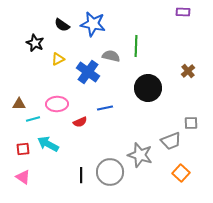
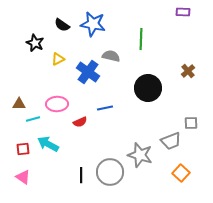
green line: moved 5 px right, 7 px up
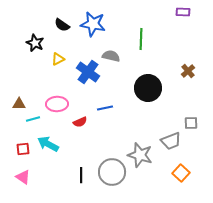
gray circle: moved 2 px right
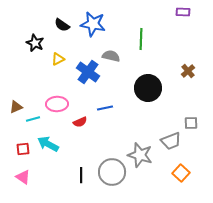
brown triangle: moved 3 px left, 3 px down; rotated 24 degrees counterclockwise
